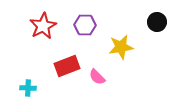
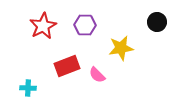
yellow star: moved 1 px down
pink semicircle: moved 2 px up
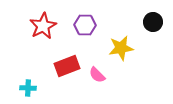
black circle: moved 4 px left
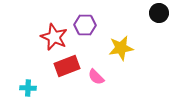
black circle: moved 6 px right, 9 px up
red star: moved 11 px right, 11 px down; rotated 20 degrees counterclockwise
pink semicircle: moved 1 px left, 2 px down
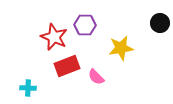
black circle: moved 1 px right, 10 px down
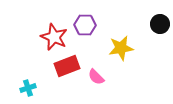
black circle: moved 1 px down
cyan cross: rotated 21 degrees counterclockwise
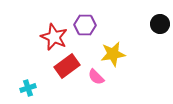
yellow star: moved 8 px left, 6 px down
red rectangle: rotated 15 degrees counterclockwise
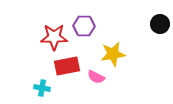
purple hexagon: moved 1 px left, 1 px down
red star: rotated 24 degrees counterclockwise
red rectangle: rotated 25 degrees clockwise
pink semicircle: rotated 18 degrees counterclockwise
cyan cross: moved 14 px right; rotated 28 degrees clockwise
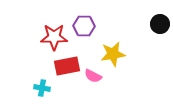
pink semicircle: moved 3 px left, 1 px up
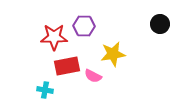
cyan cross: moved 3 px right, 2 px down
